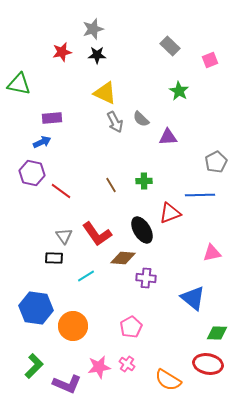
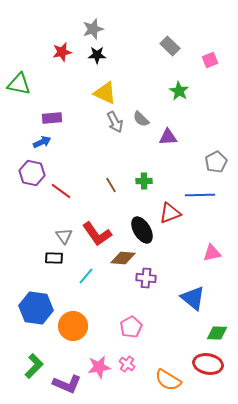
cyan line: rotated 18 degrees counterclockwise
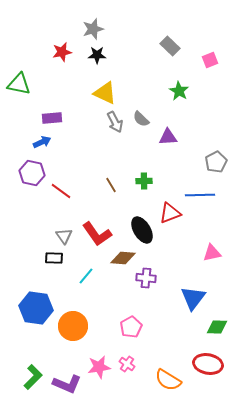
blue triangle: rotated 28 degrees clockwise
green diamond: moved 6 px up
green L-shape: moved 1 px left, 11 px down
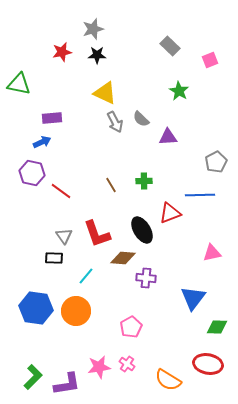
red L-shape: rotated 16 degrees clockwise
orange circle: moved 3 px right, 15 px up
purple L-shape: rotated 32 degrees counterclockwise
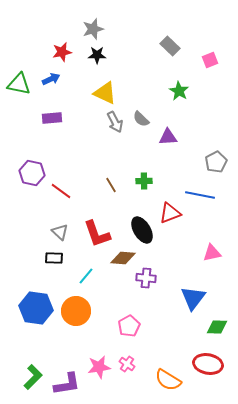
blue arrow: moved 9 px right, 63 px up
blue line: rotated 12 degrees clockwise
gray triangle: moved 4 px left, 4 px up; rotated 12 degrees counterclockwise
pink pentagon: moved 2 px left, 1 px up
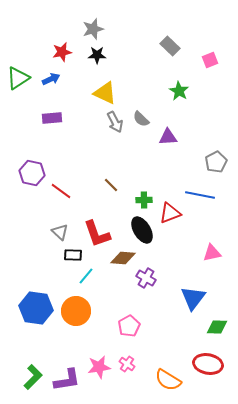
green triangle: moved 1 px left, 6 px up; rotated 45 degrees counterclockwise
green cross: moved 19 px down
brown line: rotated 14 degrees counterclockwise
black rectangle: moved 19 px right, 3 px up
purple cross: rotated 24 degrees clockwise
purple L-shape: moved 4 px up
